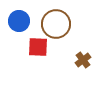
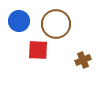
red square: moved 3 px down
brown cross: rotated 14 degrees clockwise
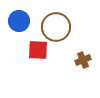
brown circle: moved 3 px down
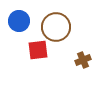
red square: rotated 10 degrees counterclockwise
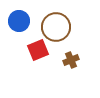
red square: rotated 15 degrees counterclockwise
brown cross: moved 12 px left
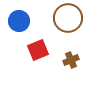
brown circle: moved 12 px right, 9 px up
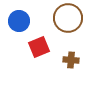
red square: moved 1 px right, 3 px up
brown cross: rotated 28 degrees clockwise
